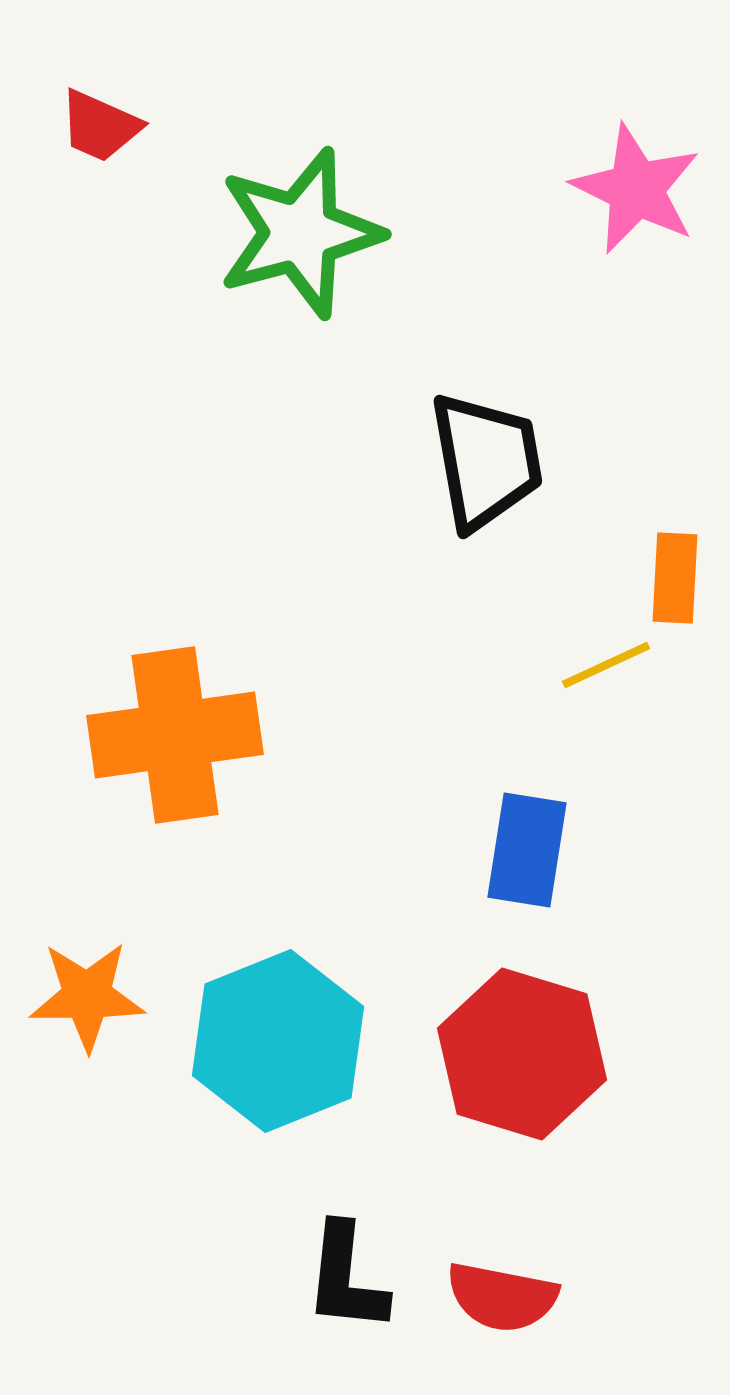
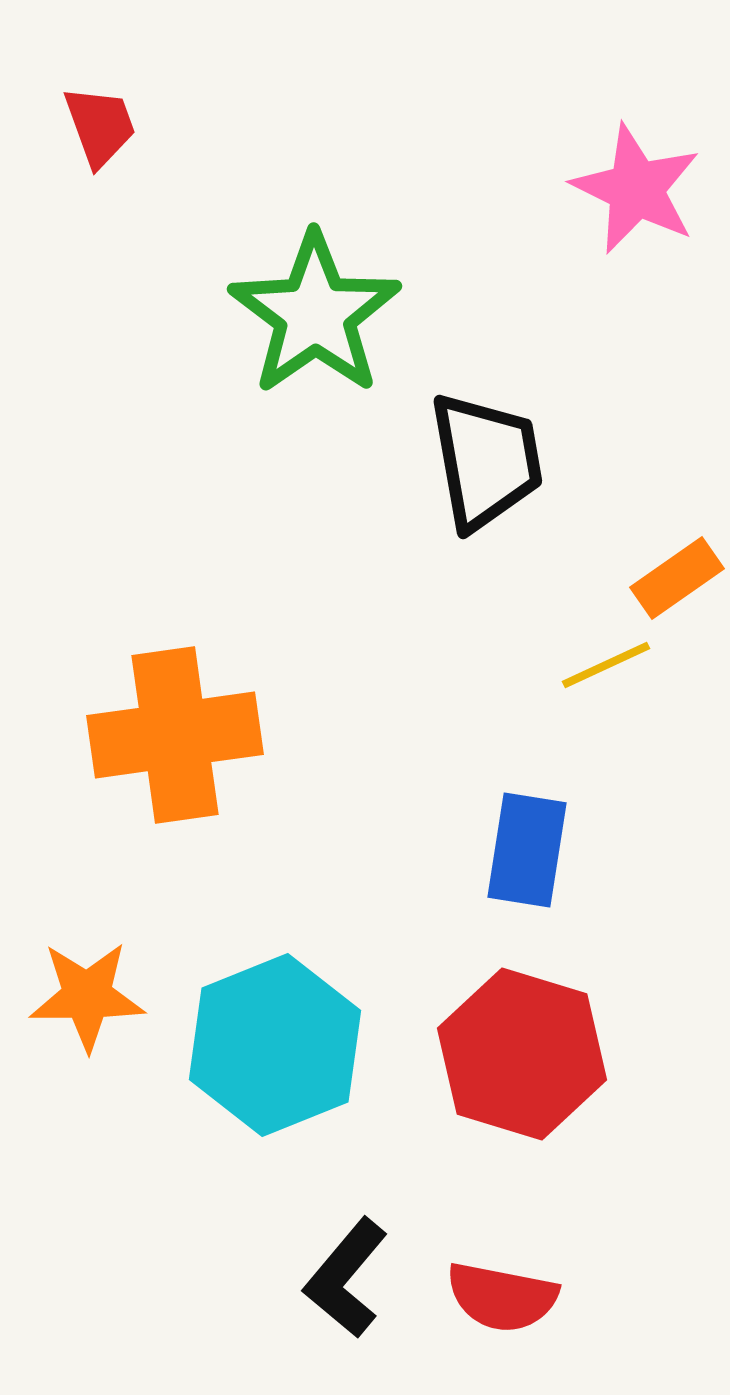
red trapezoid: rotated 134 degrees counterclockwise
green star: moved 15 px right, 81 px down; rotated 20 degrees counterclockwise
orange rectangle: moved 2 px right; rotated 52 degrees clockwise
cyan hexagon: moved 3 px left, 4 px down
black L-shape: rotated 34 degrees clockwise
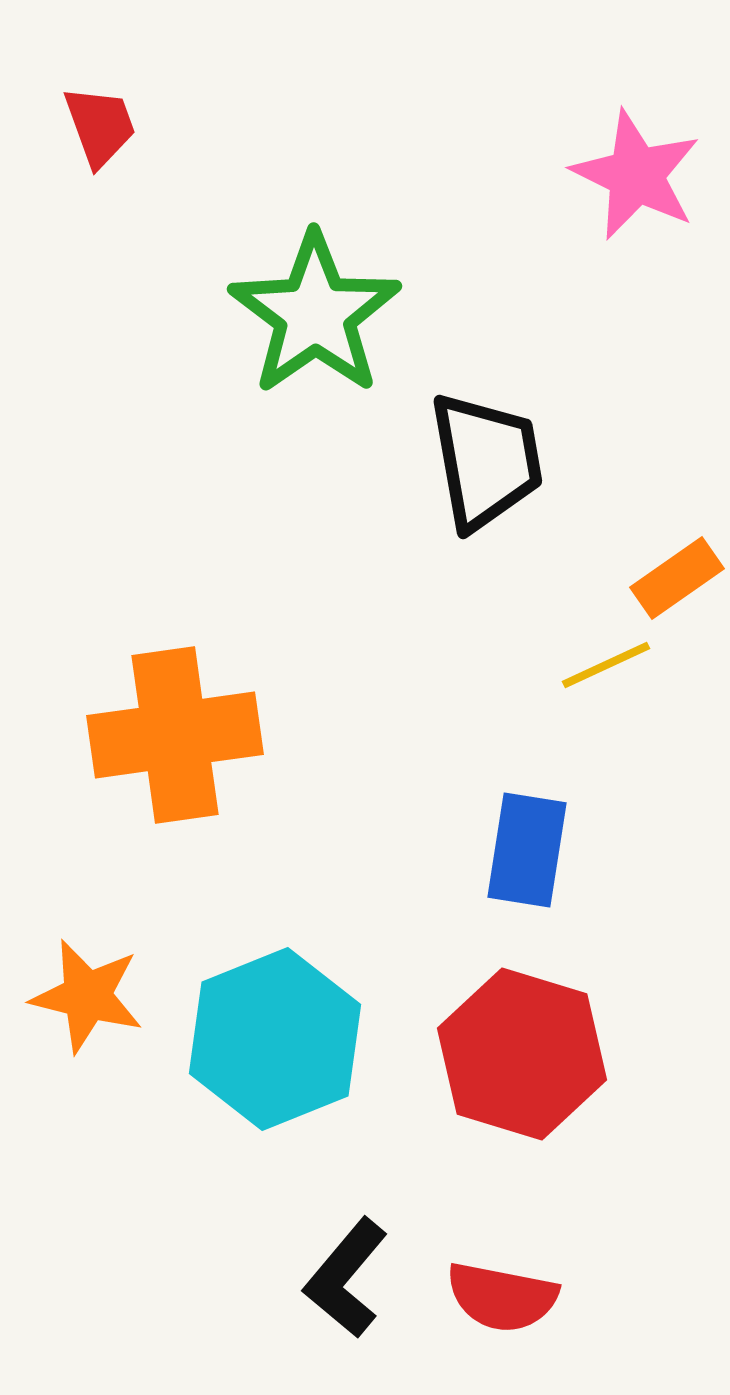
pink star: moved 14 px up
orange star: rotated 14 degrees clockwise
cyan hexagon: moved 6 px up
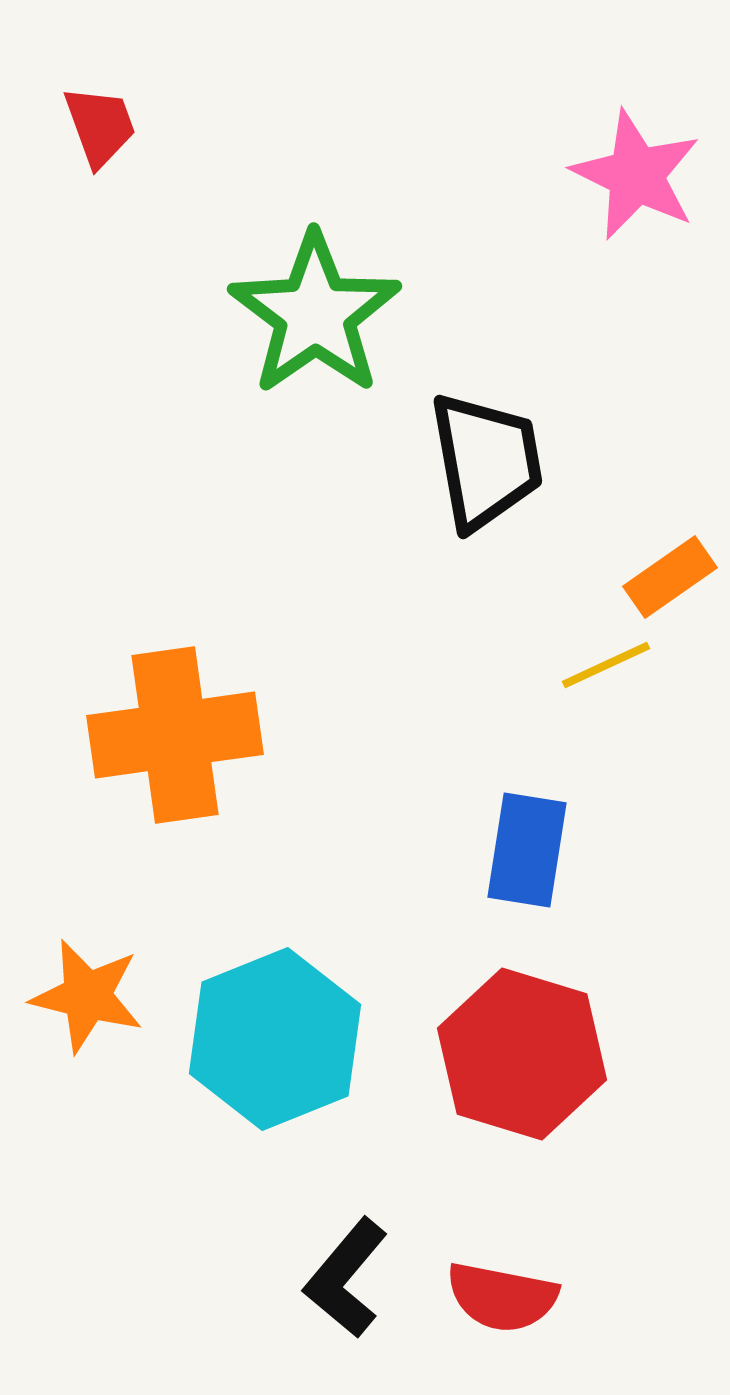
orange rectangle: moved 7 px left, 1 px up
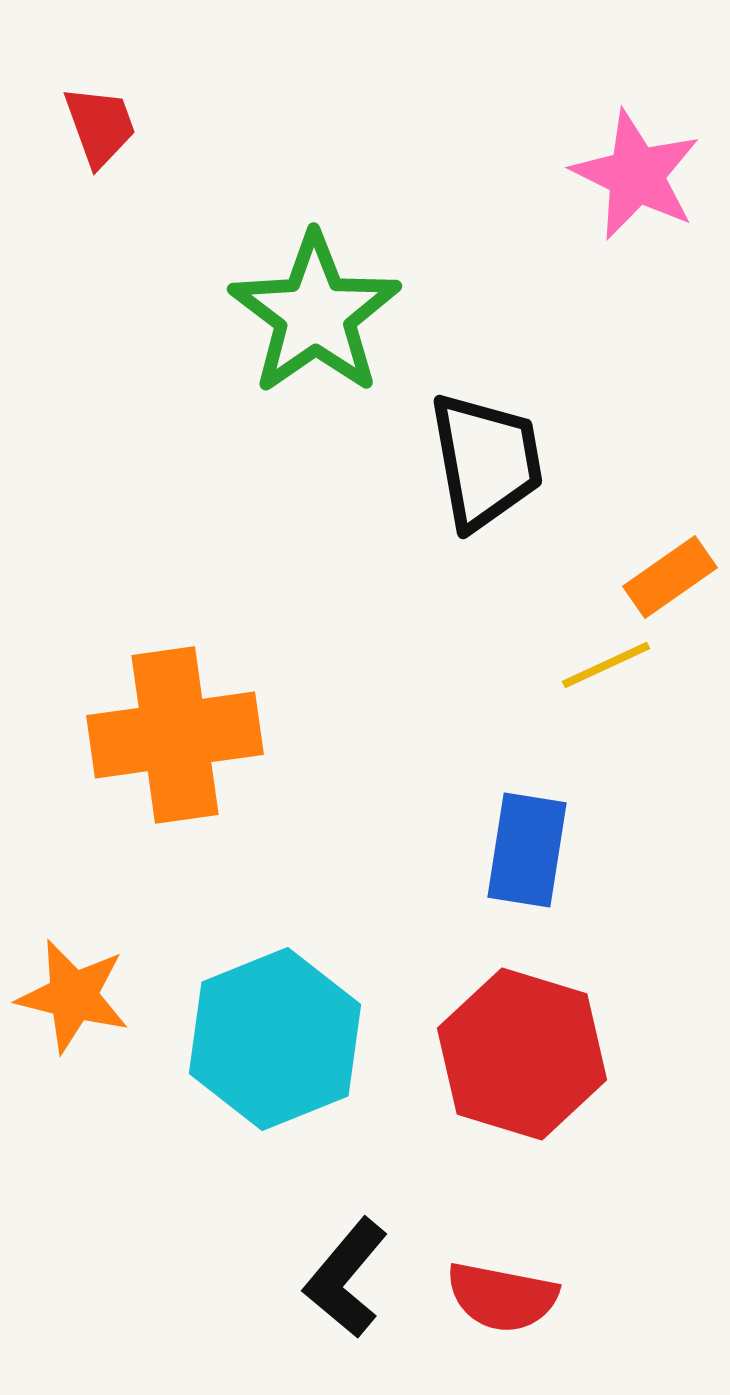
orange star: moved 14 px left
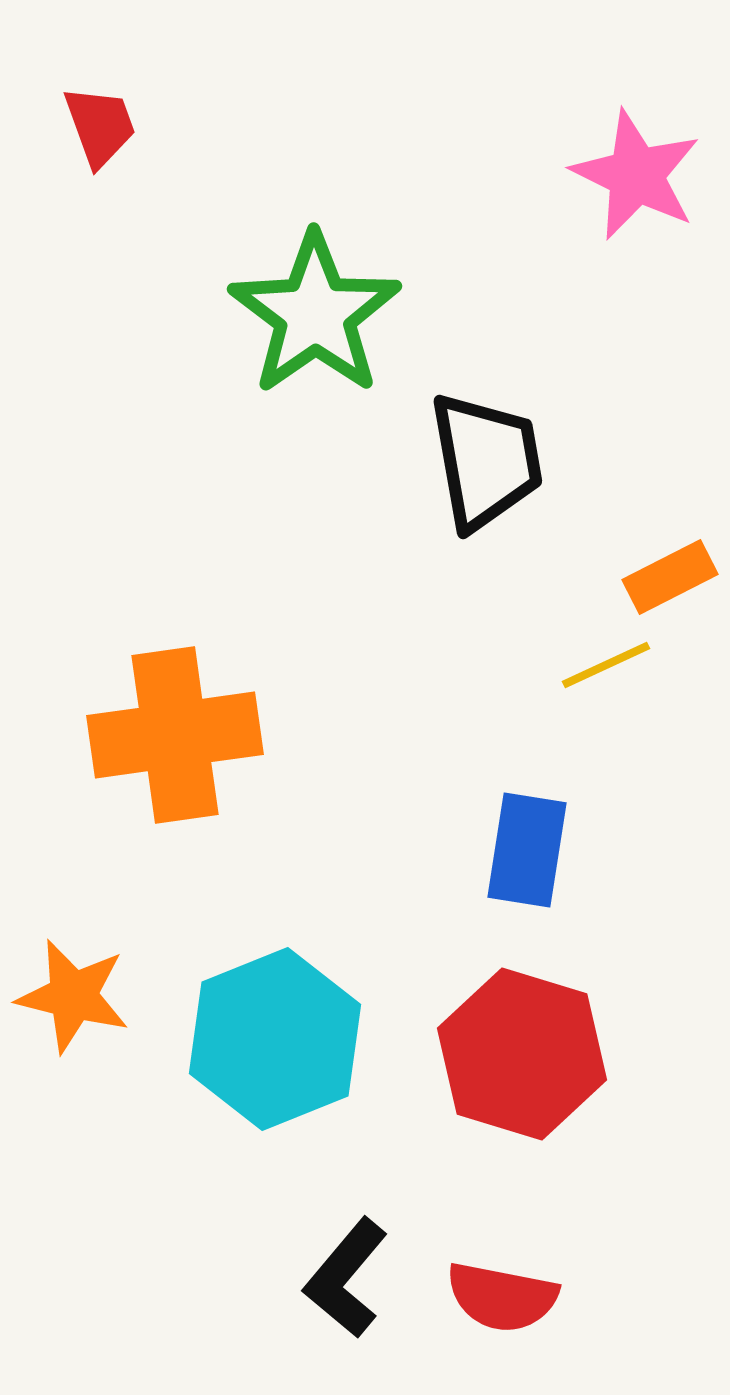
orange rectangle: rotated 8 degrees clockwise
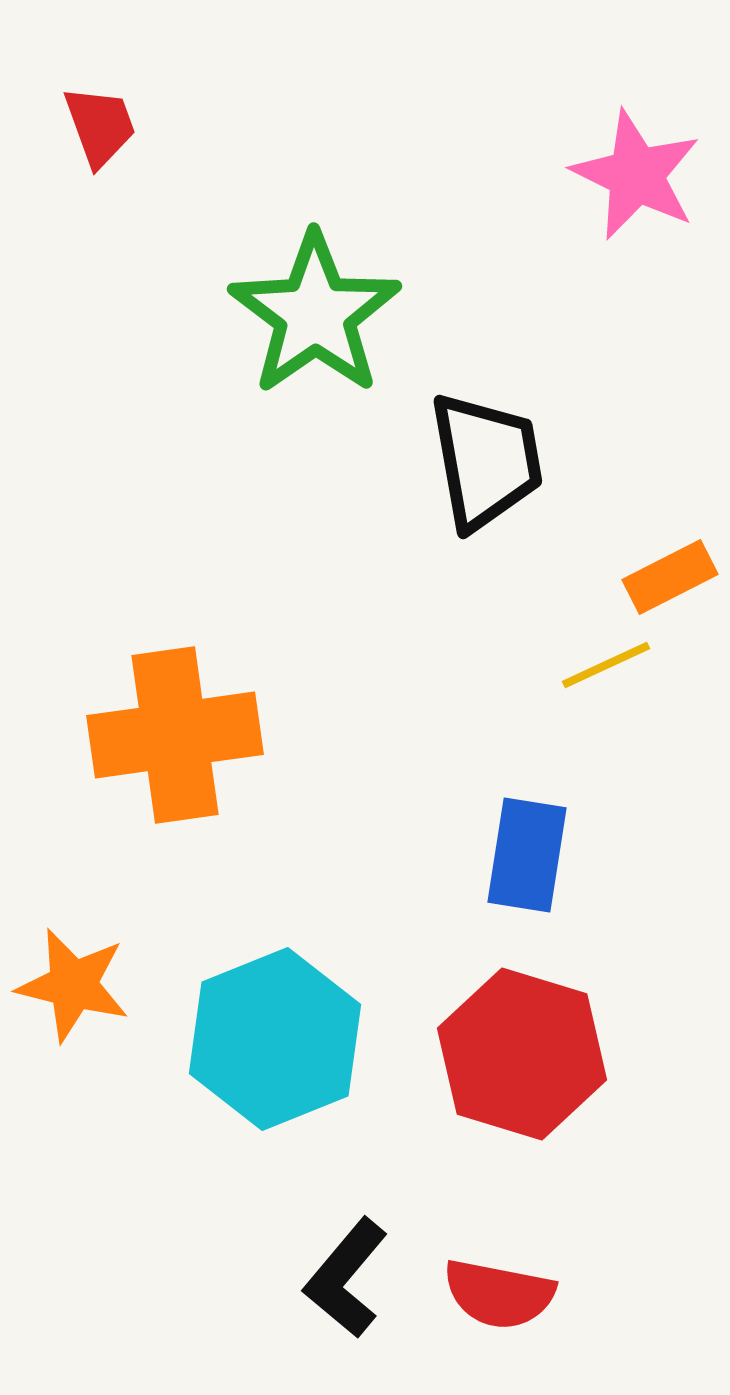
blue rectangle: moved 5 px down
orange star: moved 11 px up
red semicircle: moved 3 px left, 3 px up
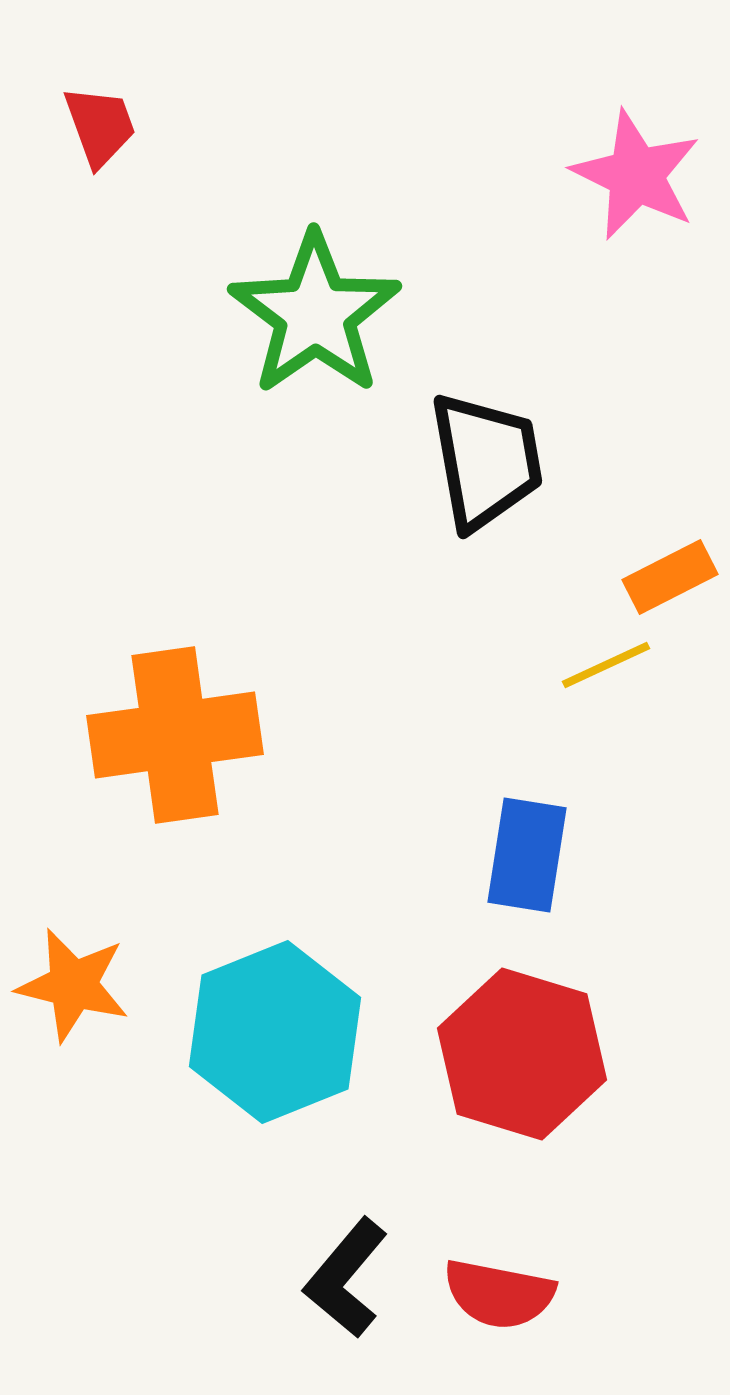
cyan hexagon: moved 7 px up
